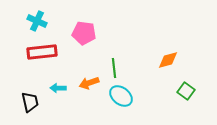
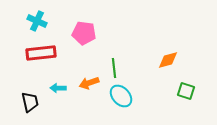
red rectangle: moved 1 px left, 1 px down
green square: rotated 18 degrees counterclockwise
cyan ellipse: rotated 10 degrees clockwise
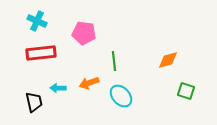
green line: moved 7 px up
black trapezoid: moved 4 px right
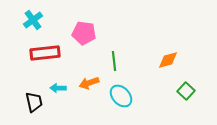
cyan cross: moved 4 px left, 1 px up; rotated 30 degrees clockwise
red rectangle: moved 4 px right
green square: rotated 24 degrees clockwise
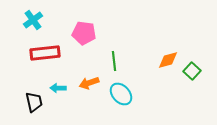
green square: moved 6 px right, 20 px up
cyan ellipse: moved 2 px up
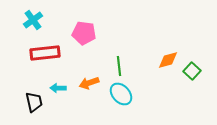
green line: moved 5 px right, 5 px down
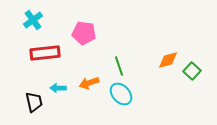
green line: rotated 12 degrees counterclockwise
